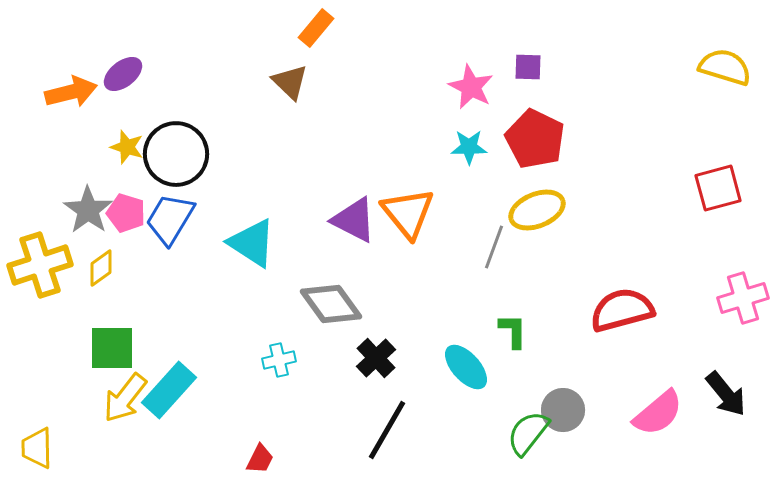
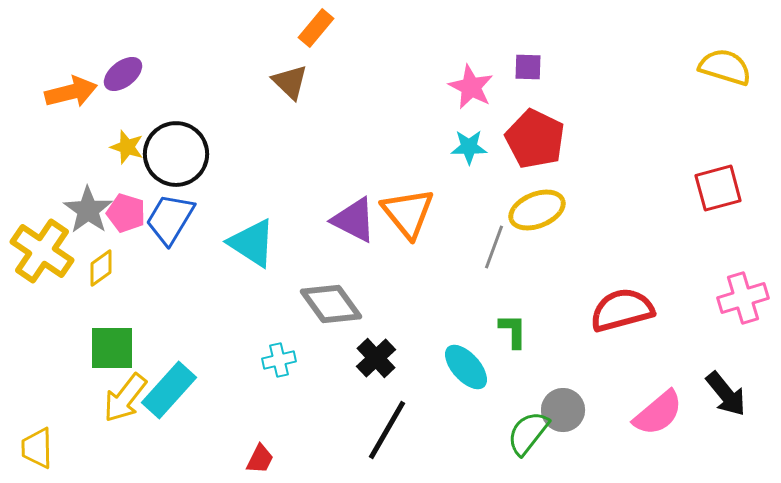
yellow cross: moved 2 px right, 14 px up; rotated 38 degrees counterclockwise
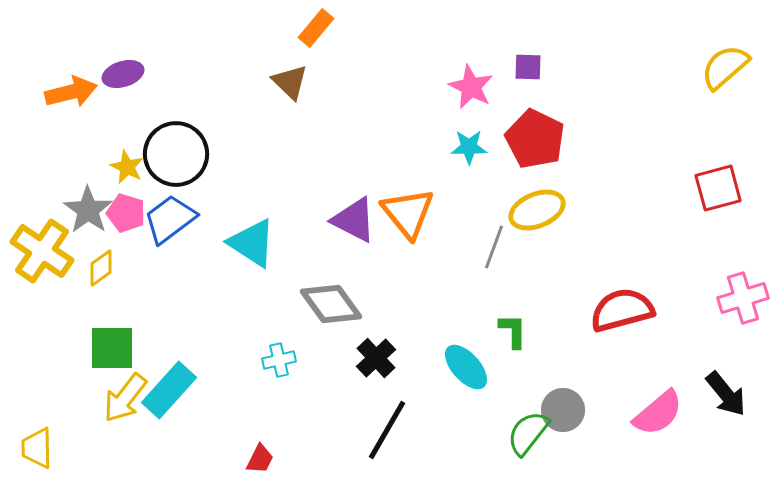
yellow semicircle: rotated 58 degrees counterclockwise
purple ellipse: rotated 21 degrees clockwise
yellow star: moved 20 px down; rotated 8 degrees clockwise
blue trapezoid: rotated 22 degrees clockwise
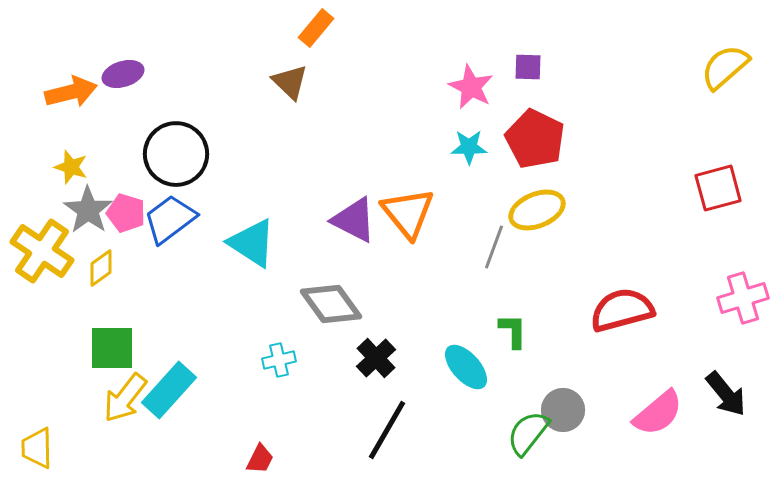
yellow star: moved 56 px left; rotated 8 degrees counterclockwise
